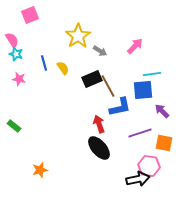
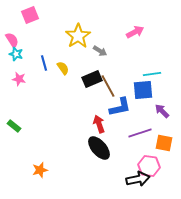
pink arrow: moved 14 px up; rotated 18 degrees clockwise
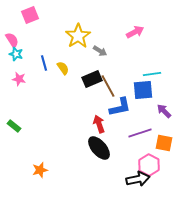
purple arrow: moved 2 px right
pink hexagon: moved 1 px up; rotated 20 degrees clockwise
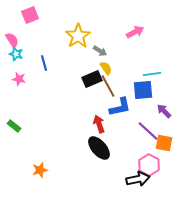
yellow semicircle: moved 43 px right
purple line: moved 8 px right, 2 px up; rotated 60 degrees clockwise
